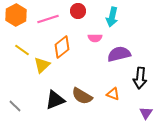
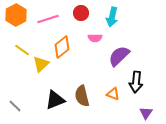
red circle: moved 3 px right, 2 px down
purple semicircle: moved 2 px down; rotated 30 degrees counterclockwise
yellow triangle: moved 1 px left, 1 px up
black arrow: moved 4 px left, 4 px down
brown semicircle: rotated 45 degrees clockwise
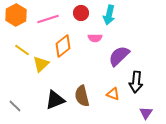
cyan arrow: moved 3 px left, 2 px up
orange diamond: moved 1 px right, 1 px up
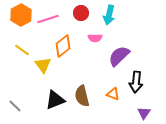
orange hexagon: moved 5 px right
yellow triangle: moved 2 px right, 1 px down; rotated 24 degrees counterclockwise
purple triangle: moved 2 px left
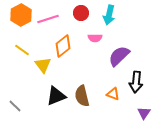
black triangle: moved 1 px right, 4 px up
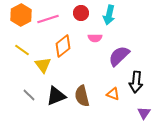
gray line: moved 14 px right, 11 px up
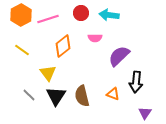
cyan arrow: rotated 84 degrees clockwise
yellow triangle: moved 5 px right, 8 px down
black triangle: rotated 35 degrees counterclockwise
purple triangle: moved 1 px right
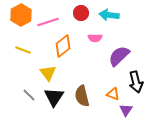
pink line: moved 3 px down
yellow line: moved 1 px right; rotated 14 degrees counterclockwise
black arrow: rotated 20 degrees counterclockwise
black triangle: moved 2 px left, 1 px down
purple triangle: moved 19 px left, 3 px up
